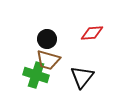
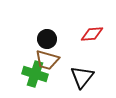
red diamond: moved 1 px down
brown trapezoid: moved 1 px left
green cross: moved 1 px left, 1 px up
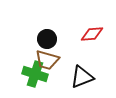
black triangle: rotated 30 degrees clockwise
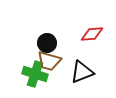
black circle: moved 4 px down
brown trapezoid: moved 2 px right, 1 px down
black triangle: moved 5 px up
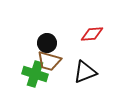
black triangle: moved 3 px right
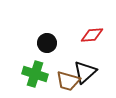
red diamond: moved 1 px down
brown trapezoid: moved 19 px right, 20 px down
black triangle: rotated 20 degrees counterclockwise
